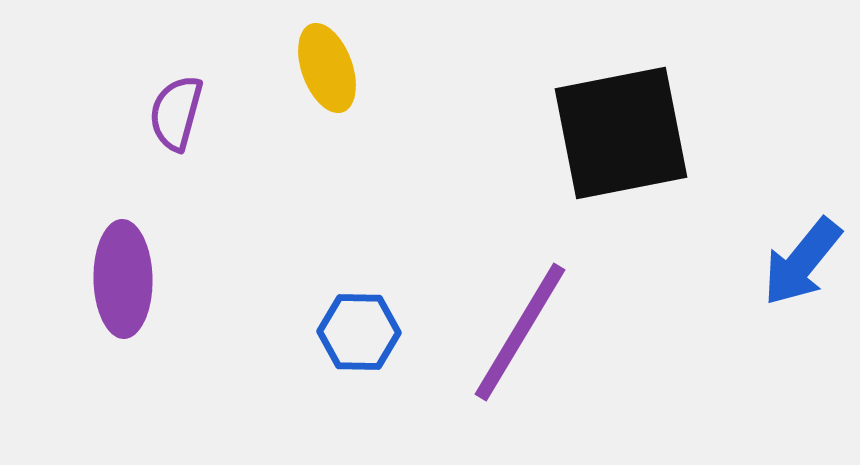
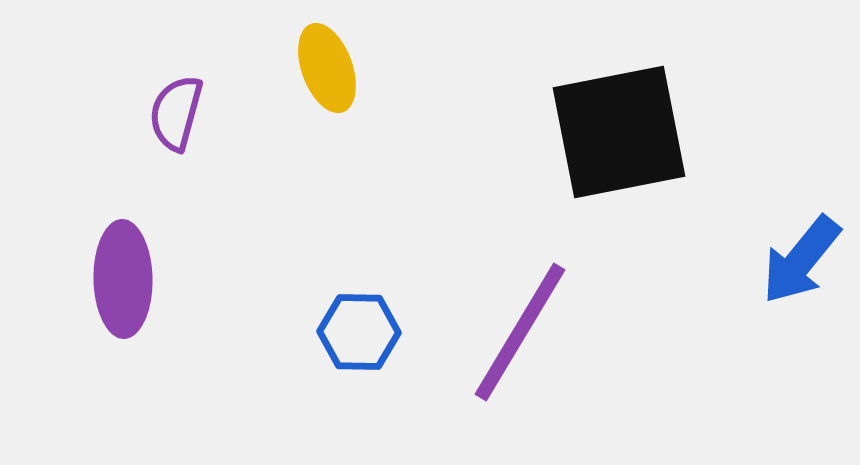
black square: moved 2 px left, 1 px up
blue arrow: moved 1 px left, 2 px up
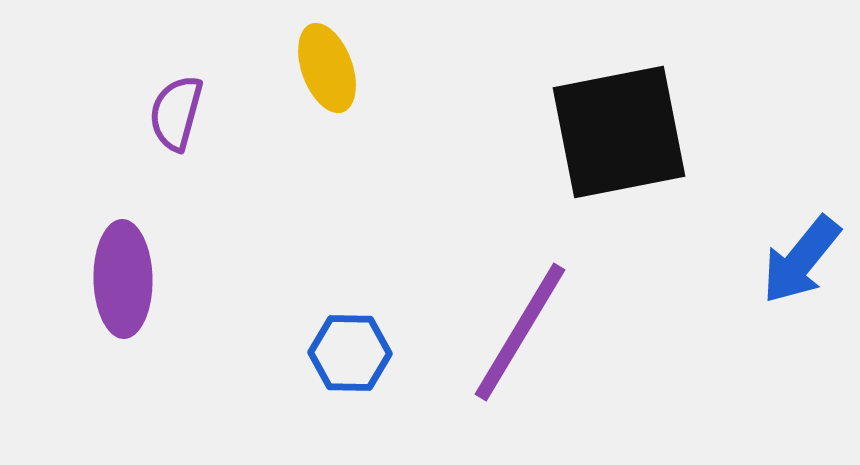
blue hexagon: moved 9 px left, 21 px down
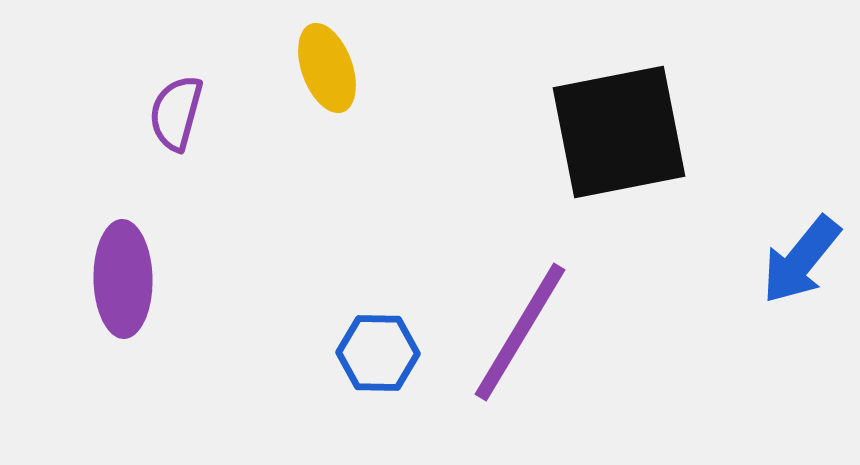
blue hexagon: moved 28 px right
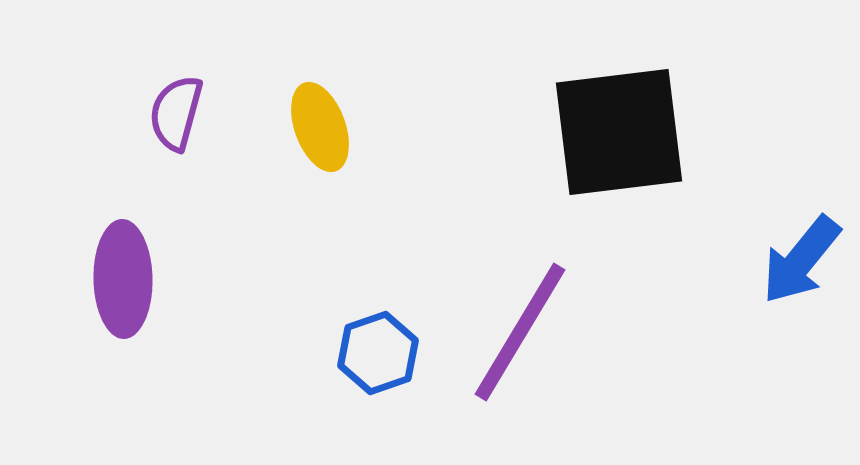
yellow ellipse: moved 7 px left, 59 px down
black square: rotated 4 degrees clockwise
blue hexagon: rotated 20 degrees counterclockwise
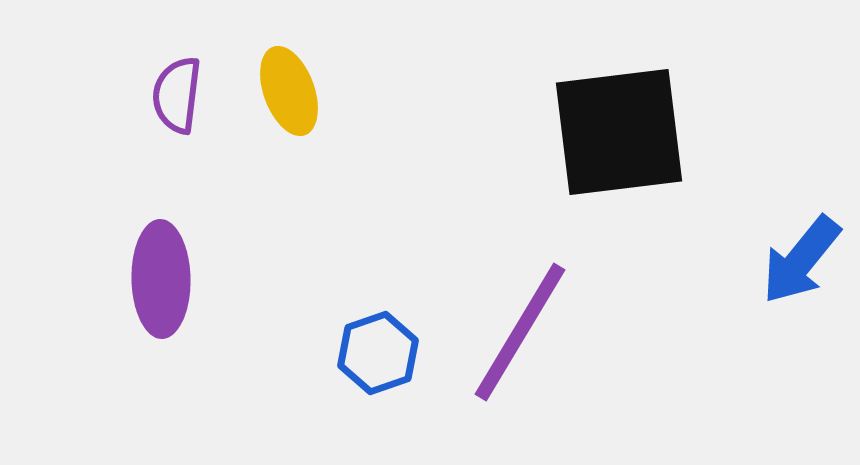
purple semicircle: moved 1 px right, 18 px up; rotated 8 degrees counterclockwise
yellow ellipse: moved 31 px left, 36 px up
purple ellipse: moved 38 px right
